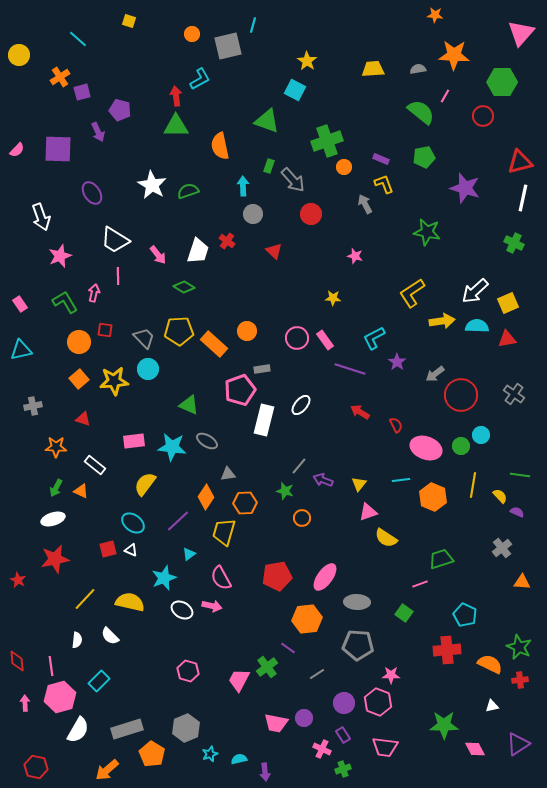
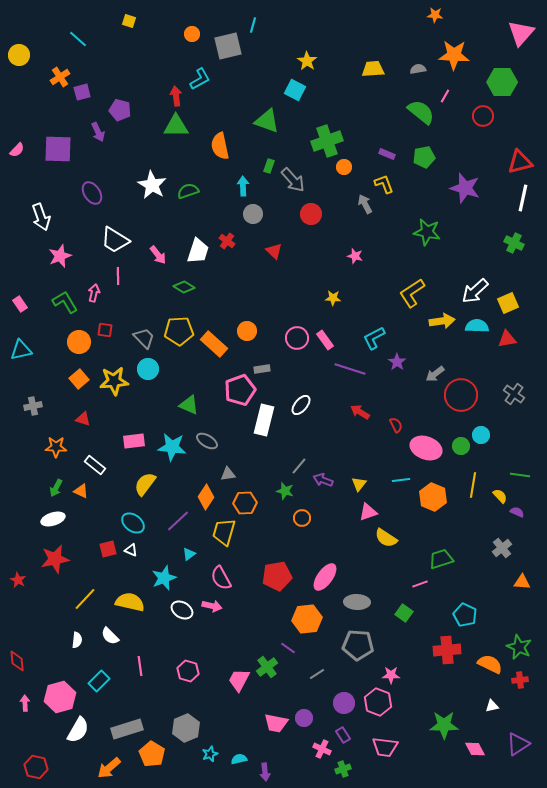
purple rectangle at (381, 159): moved 6 px right, 5 px up
pink line at (51, 666): moved 89 px right
orange arrow at (107, 770): moved 2 px right, 2 px up
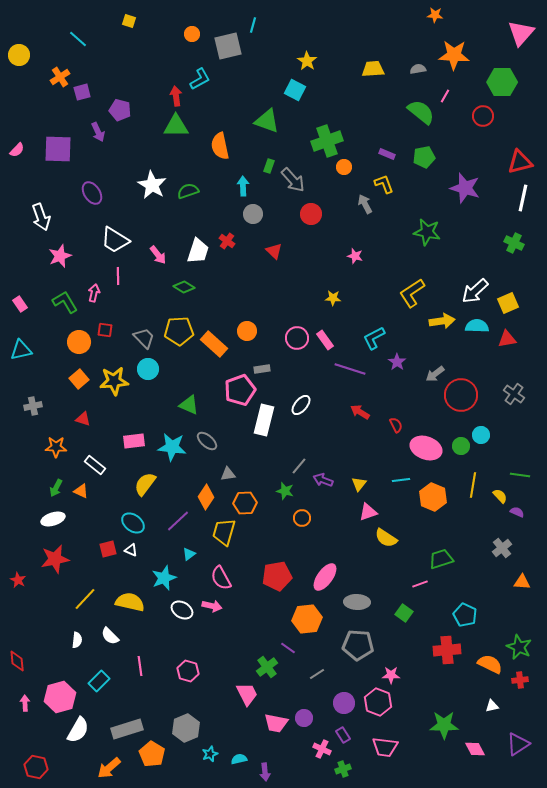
gray ellipse at (207, 441): rotated 10 degrees clockwise
pink trapezoid at (239, 680): moved 8 px right, 14 px down; rotated 125 degrees clockwise
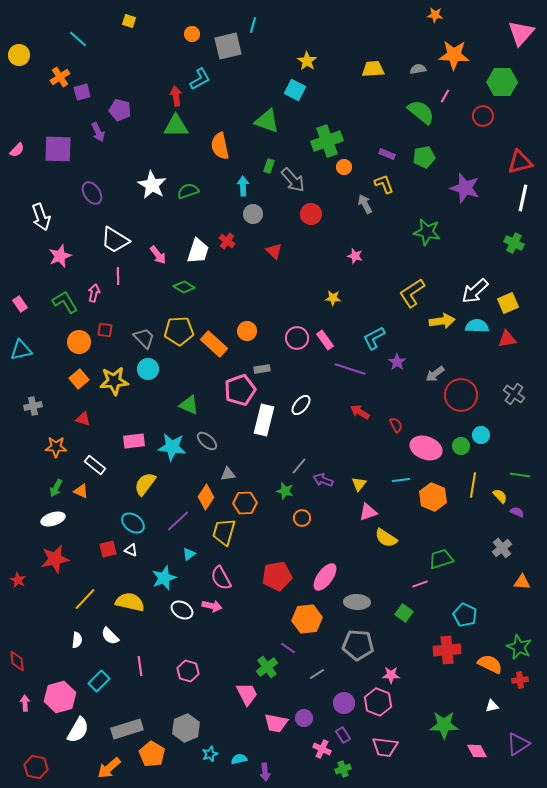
pink diamond at (475, 749): moved 2 px right, 2 px down
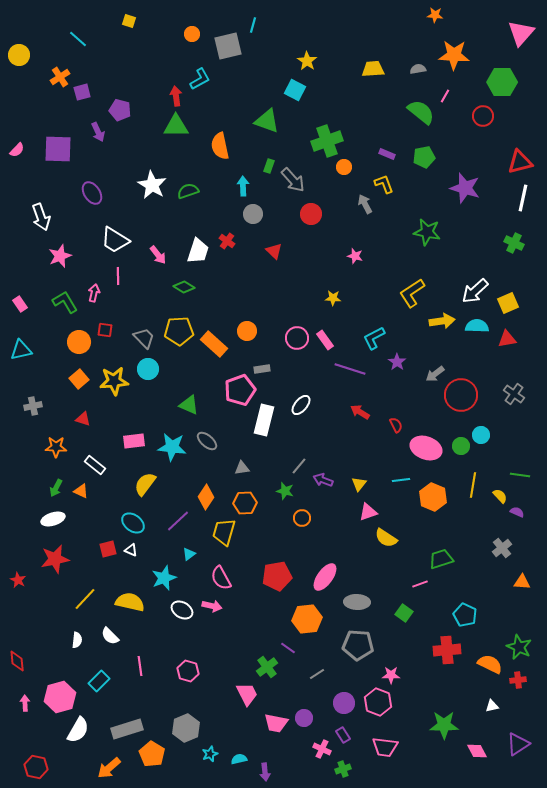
gray triangle at (228, 474): moved 14 px right, 6 px up
red cross at (520, 680): moved 2 px left
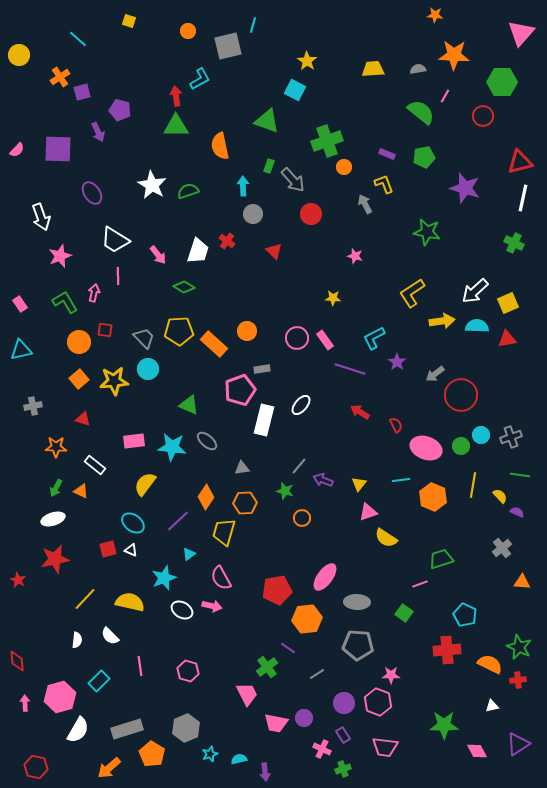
orange circle at (192, 34): moved 4 px left, 3 px up
gray cross at (514, 394): moved 3 px left, 43 px down; rotated 35 degrees clockwise
red pentagon at (277, 576): moved 14 px down
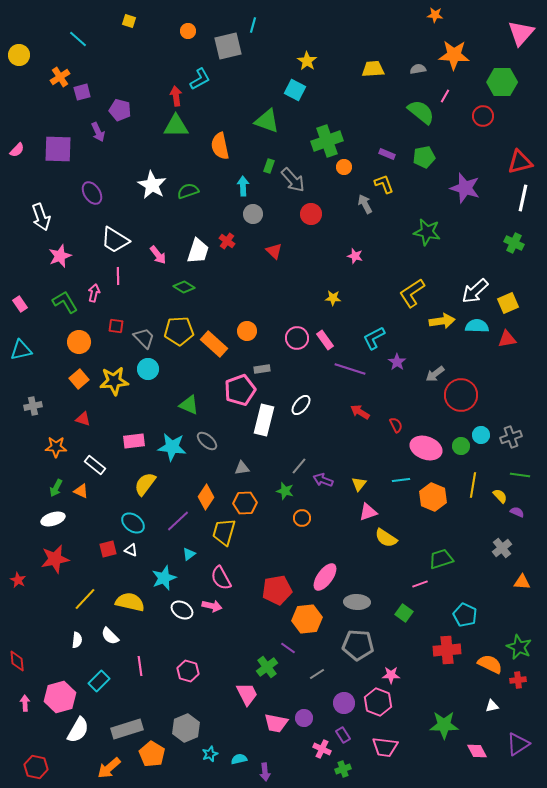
red square at (105, 330): moved 11 px right, 4 px up
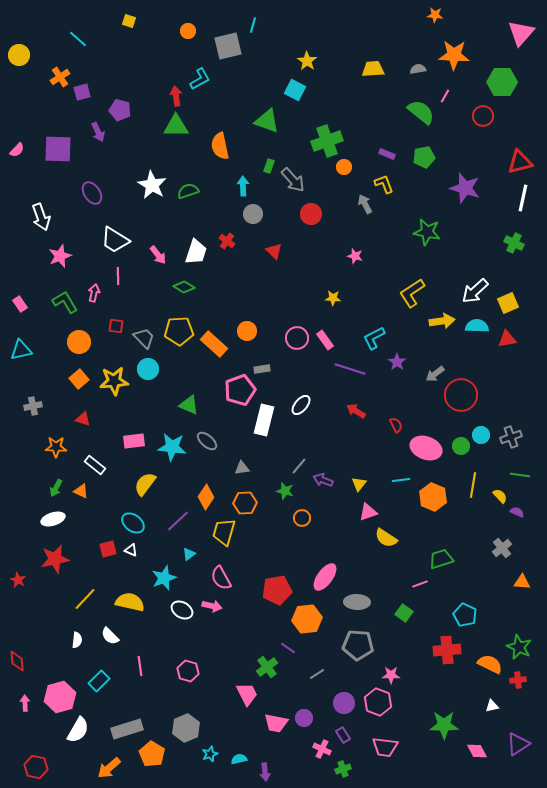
white trapezoid at (198, 251): moved 2 px left, 1 px down
red arrow at (360, 412): moved 4 px left, 1 px up
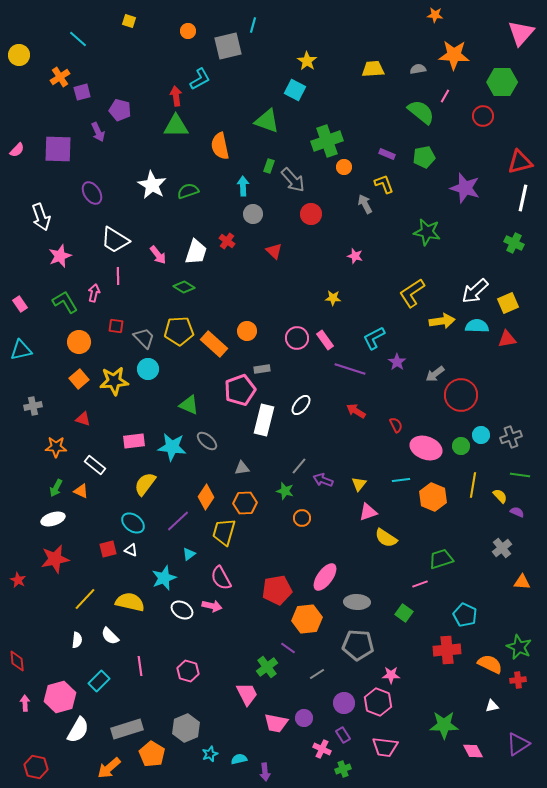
pink diamond at (477, 751): moved 4 px left
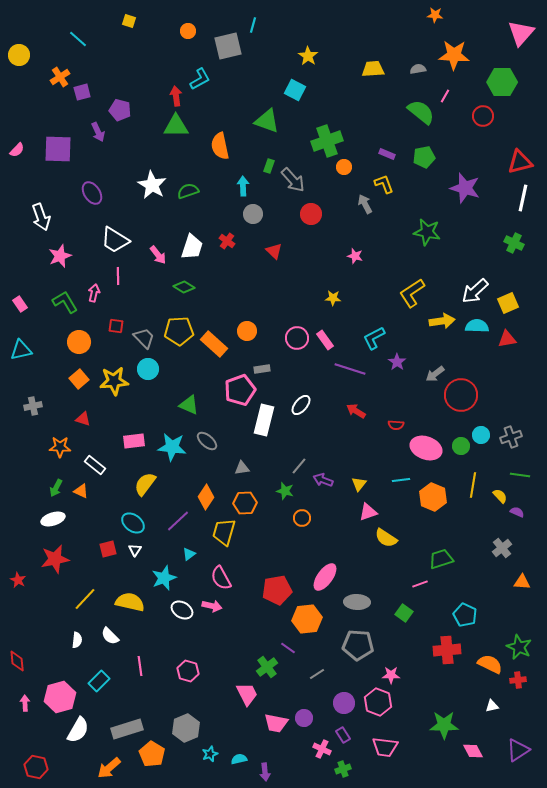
yellow star at (307, 61): moved 1 px right, 5 px up
white trapezoid at (196, 252): moved 4 px left, 5 px up
red semicircle at (396, 425): rotated 119 degrees clockwise
orange star at (56, 447): moved 4 px right
white triangle at (131, 550): moved 4 px right; rotated 40 degrees clockwise
purple triangle at (518, 744): moved 6 px down
